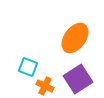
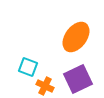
orange ellipse: moved 1 px right, 1 px up
purple square: rotated 8 degrees clockwise
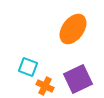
orange ellipse: moved 3 px left, 8 px up
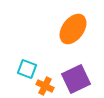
cyan square: moved 1 px left, 2 px down
purple square: moved 2 px left
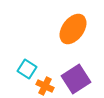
cyan square: rotated 12 degrees clockwise
purple square: rotated 8 degrees counterclockwise
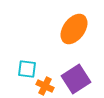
orange ellipse: moved 1 px right
cyan square: rotated 24 degrees counterclockwise
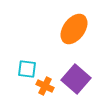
purple square: rotated 16 degrees counterclockwise
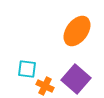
orange ellipse: moved 3 px right, 2 px down
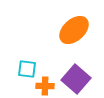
orange ellipse: moved 3 px left, 1 px up; rotated 12 degrees clockwise
orange cross: rotated 24 degrees counterclockwise
